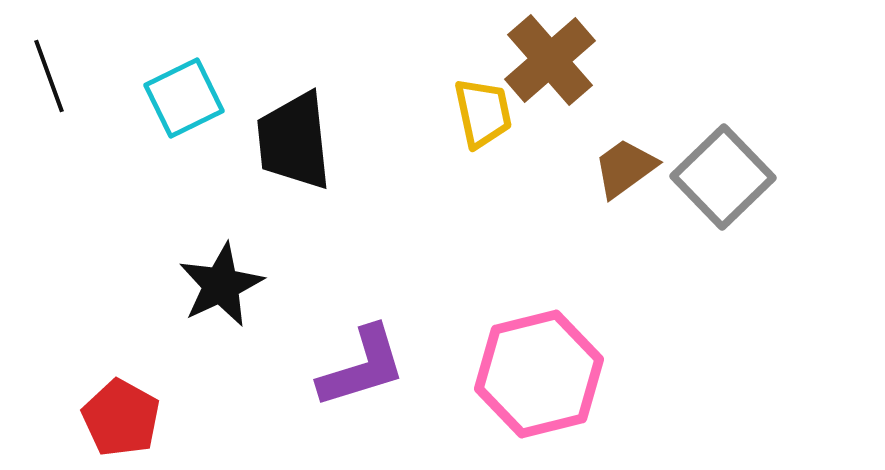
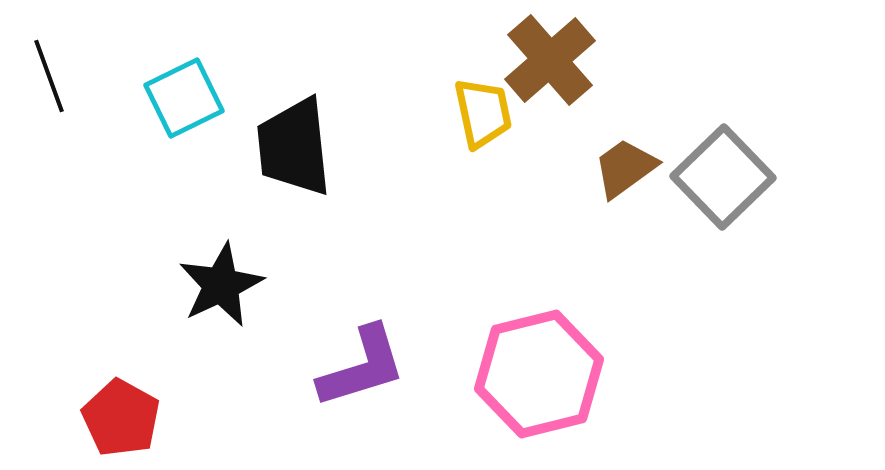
black trapezoid: moved 6 px down
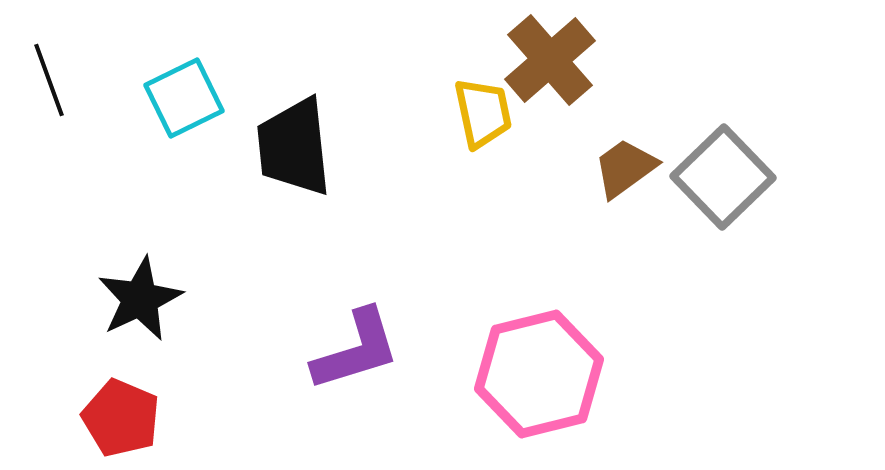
black line: moved 4 px down
black star: moved 81 px left, 14 px down
purple L-shape: moved 6 px left, 17 px up
red pentagon: rotated 6 degrees counterclockwise
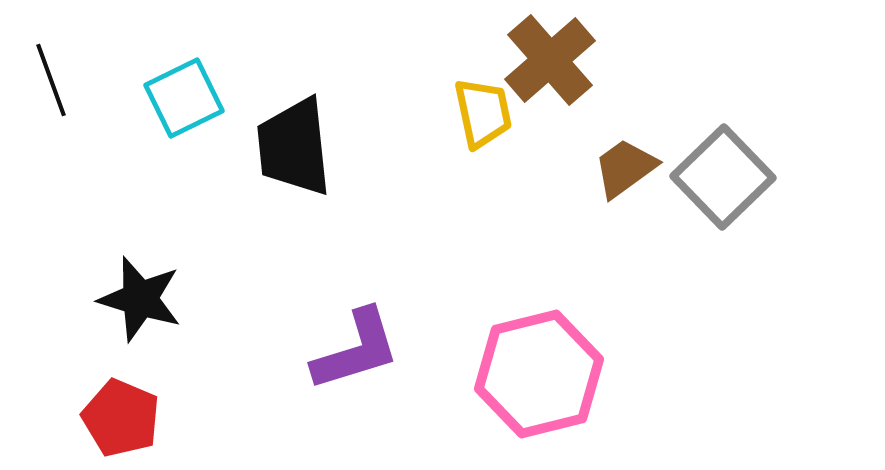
black line: moved 2 px right
black star: rotated 30 degrees counterclockwise
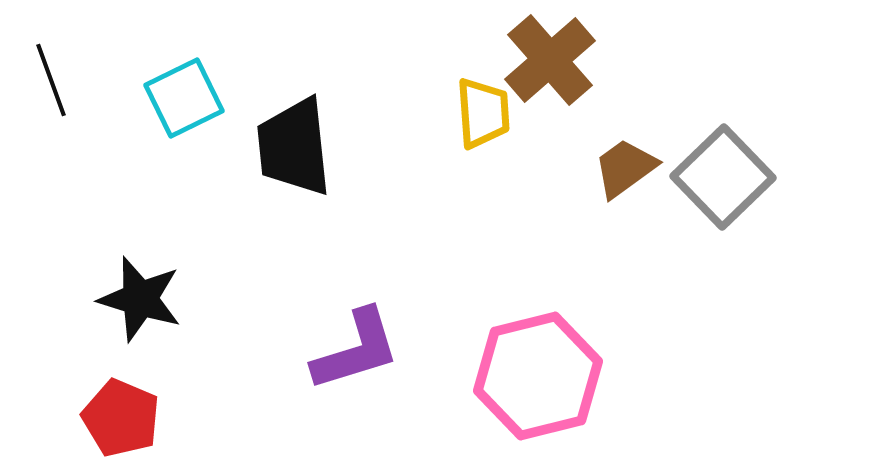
yellow trapezoid: rotated 8 degrees clockwise
pink hexagon: moved 1 px left, 2 px down
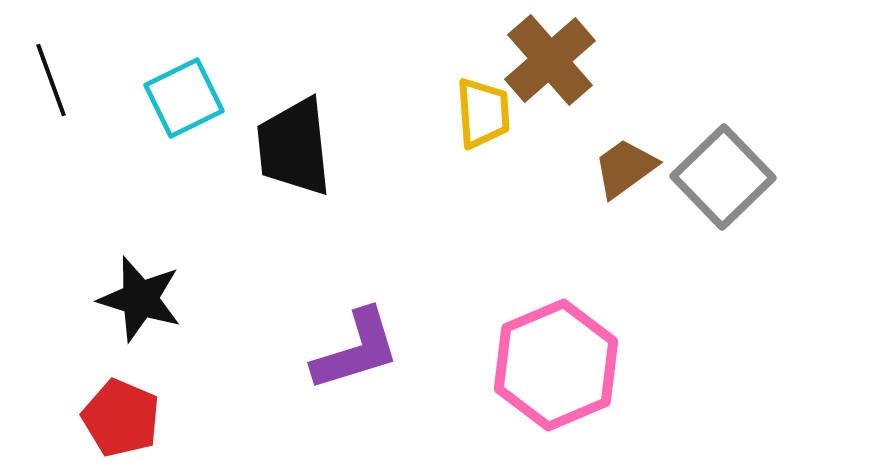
pink hexagon: moved 18 px right, 11 px up; rotated 9 degrees counterclockwise
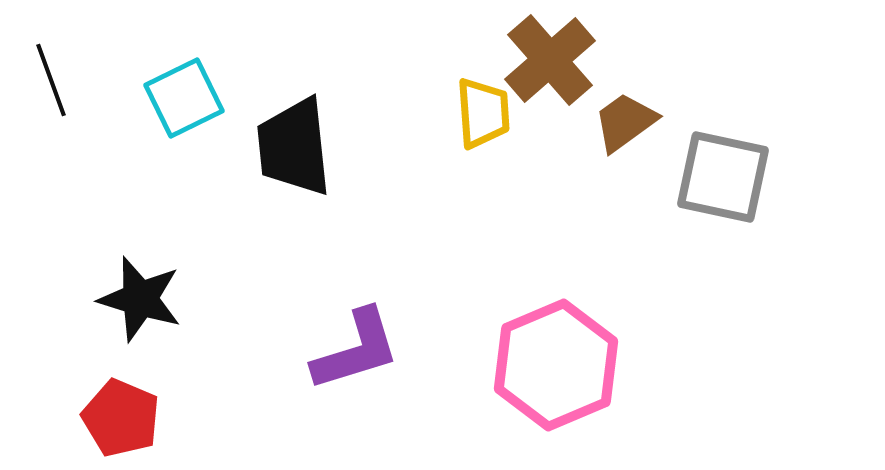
brown trapezoid: moved 46 px up
gray square: rotated 34 degrees counterclockwise
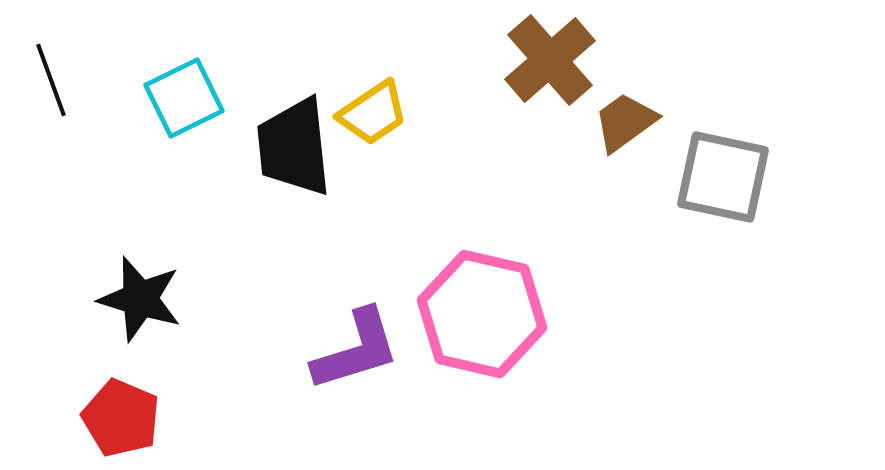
yellow trapezoid: moved 110 px left; rotated 60 degrees clockwise
pink hexagon: moved 74 px left, 51 px up; rotated 24 degrees counterclockwise
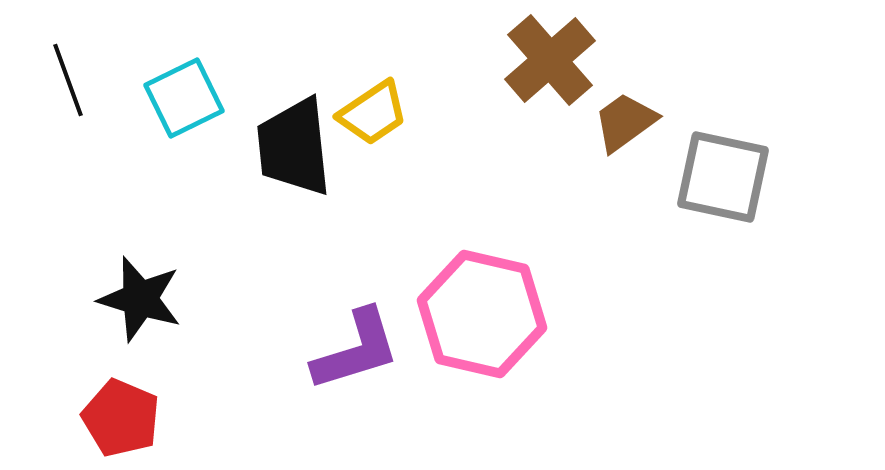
black line: moved 17 px right
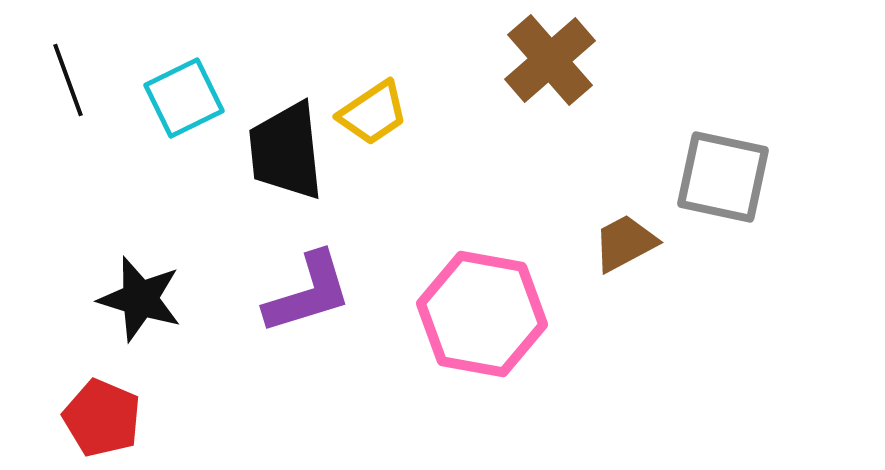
brown trapezoid: moved 121 px down; rotated 8 degrees clockwise
black trapezoid: moved 8 px left, 4 px down
pink hexagon: rotated 3 degrees counterclockwise
purple L-shape: moved 48 px left, 57 px up
red pentagon: moved 19 px left
